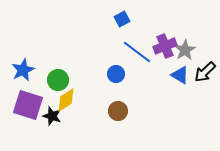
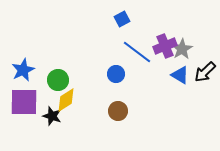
gray star: moved 3 px left, 1 px up
purple square: moved 4 px left, 3 px up; rotated 16 degrees counterclockwise
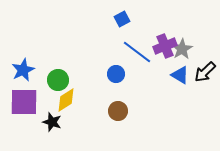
black star: moved 6 px down
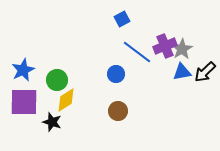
blue triangle: moved 2 px right, 3 px up; rotated 42 degrees counterclockwise
green circle: moved 1 px left
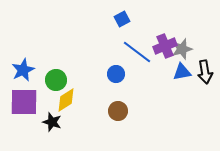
gray star: rotated 15 degrees clockwise
black arrow: rotated 55 degrees counterclockwise
green circle: moved 1 px left
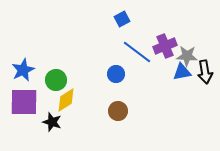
gray star: moved 5 px right, 7 px down; rotated 20 degrees clockwise
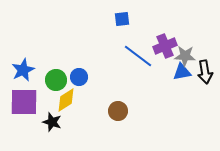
blue square: rotated 21 degrees clockwise
blue line: moved 1 px right, 4 px down
gray star: moved 2 px left
blue circle: moved 37 px left, 3 px down
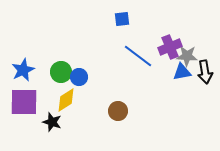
purple cross: moved 5 px right, 1 px down
gray star: moved 2 px right
green circle: moved 5 px right, 8 px up
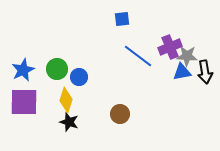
green circle: moved 4 px left, 3 px up
yellow diamond: rotated 40 degrees counterclockwise
brown circle: moved 2 px right, 3 px down
black star: moved 17 px right
